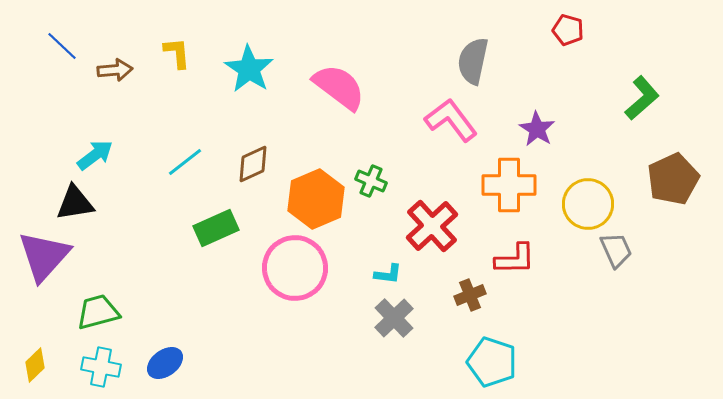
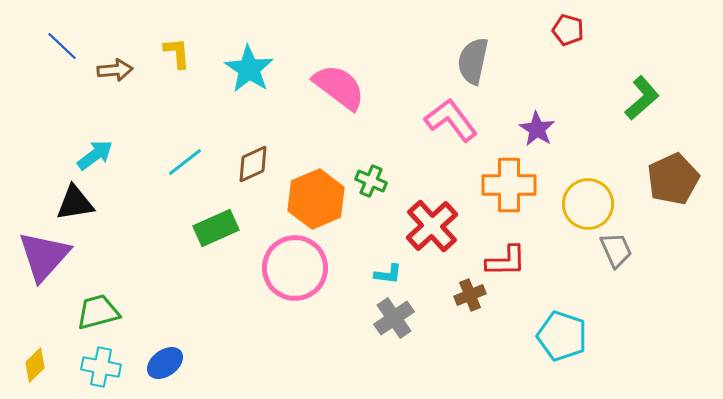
red L-shape: moved 9 px left, 2 px down
gray cross: rotated 9 degrees clockwise
cyan pentagon: moved 70 px right, 26 px up
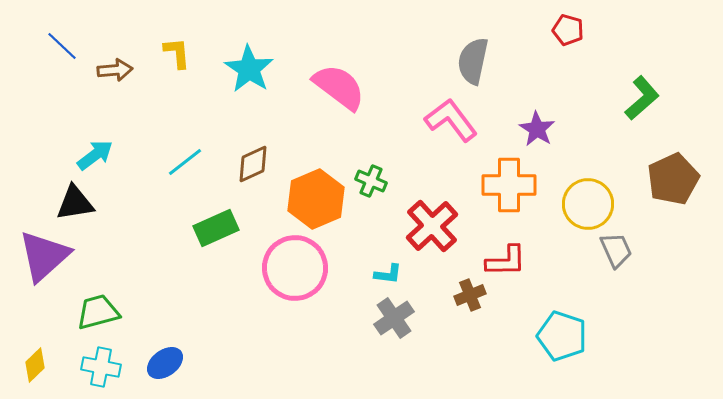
purple triangle: rotated 6 degrees clockwise
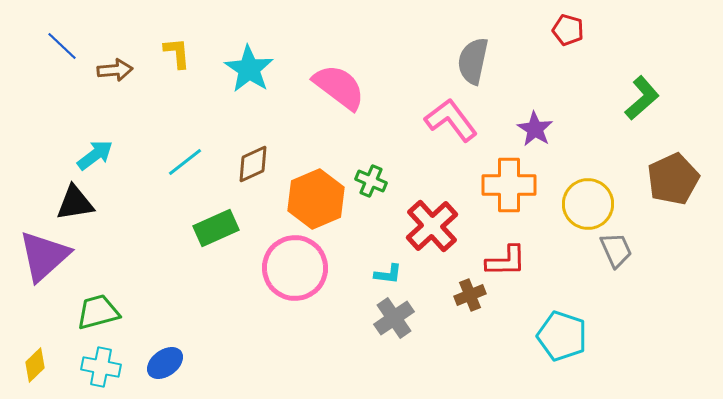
purple star: moved 2 px left
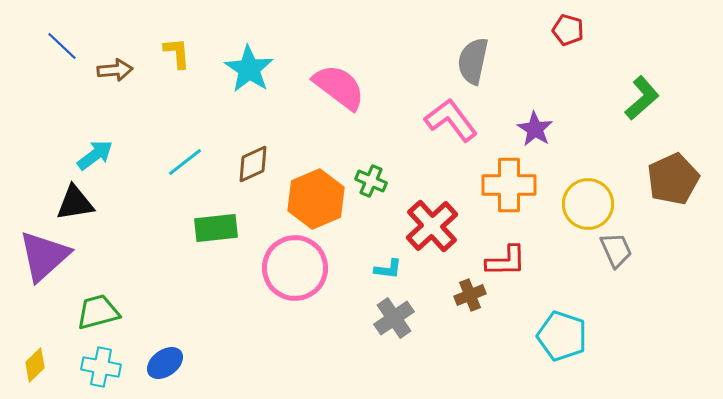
green rectangle: rotated 18 degrees clockwise
cyan L-shape: moved 5 px up
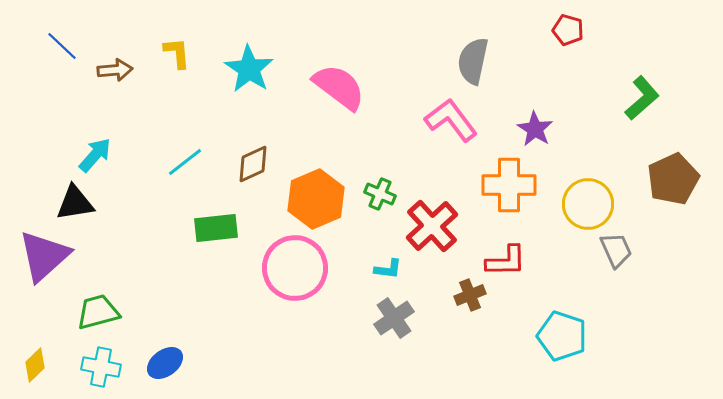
cyan arrow: rotated 12 degrees counterclockwise
green cross: moved 9 px right, 13 px down
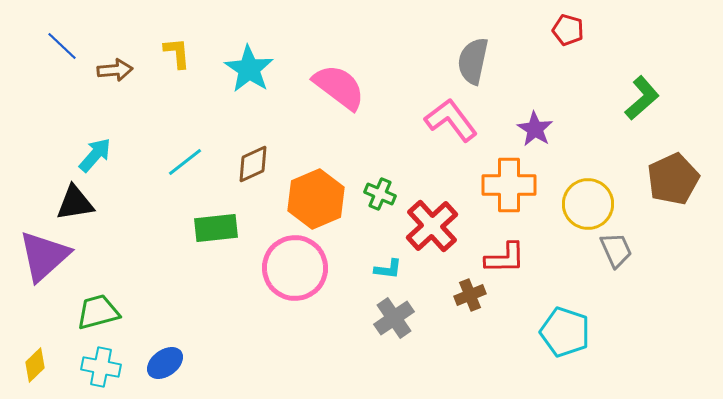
red L-shape: moved 1 px left, 3 px up
cyan pentagon: moved 3 px right, 4 px up
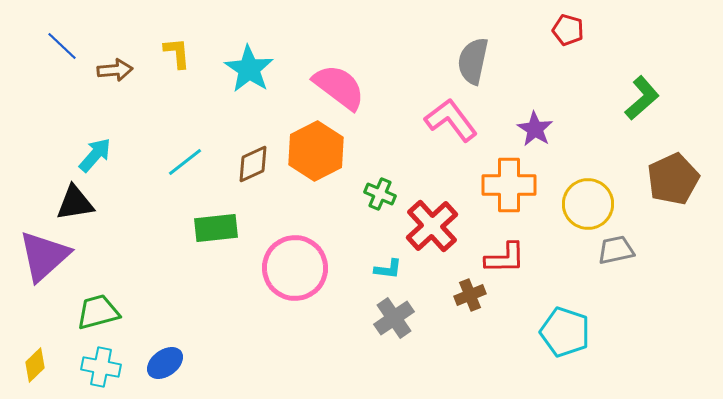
orange hexagon: moved 48 px up; rotated 4 degrees counterclockwise
gray trapezoid: rotated 78 degrees counterclockwise
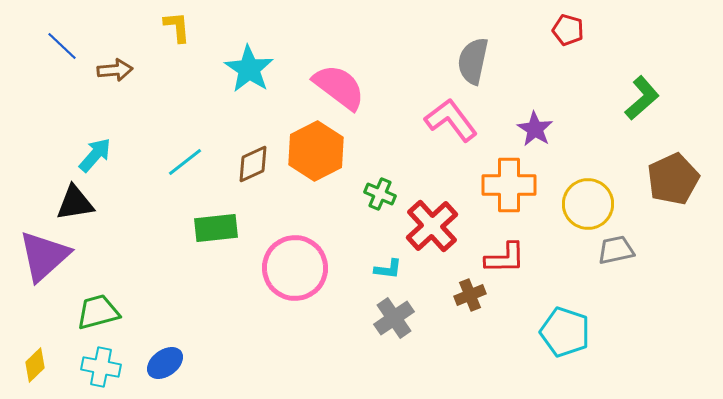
yellow L-shape: moved 26 px up
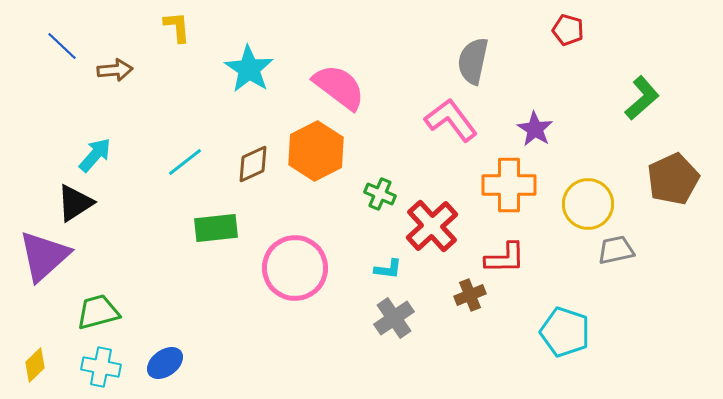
black triangle: rotated 24 degrees counterclockwise
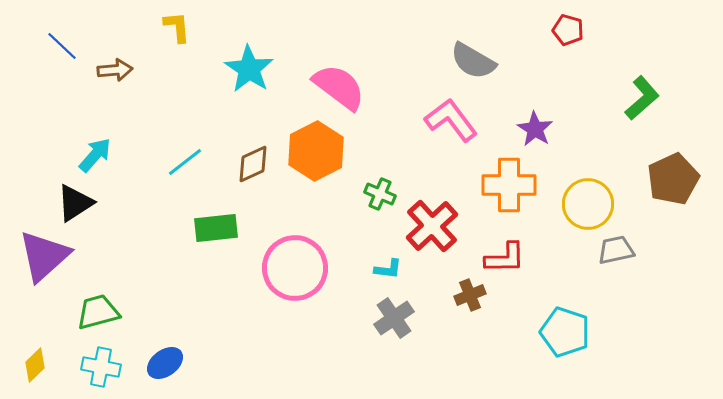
gray semicircle: rotated 72 degrees counterclockwise
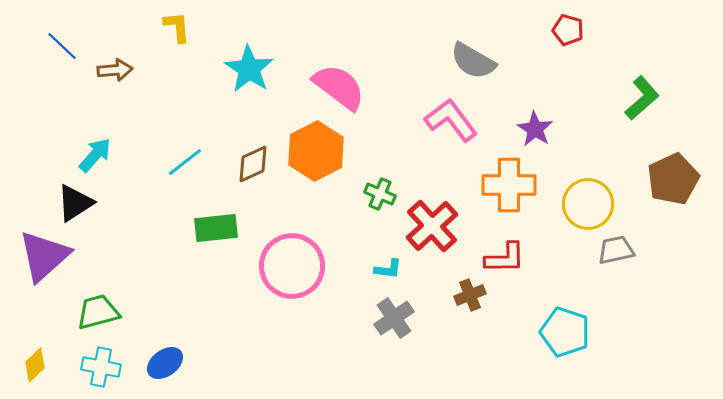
pink circle: moved 3 px left, 2 px up
